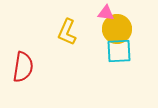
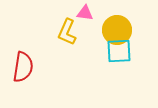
pink triangle: moved 21 px left
yellow circle: moved 1 px down
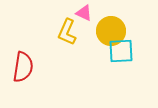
pink triangle: moved 1 px left; rotated 18 degrees clockwise
yellow circle: moved 6 px left, 1 px down
cyan square: moved 2 px right
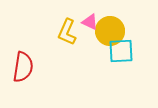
pink triangle: moved 6 px right, 9 px down
yellow circle: moved 1 px left
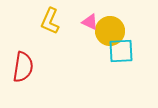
yellow L-shape: moved 17 px left, 11 px up
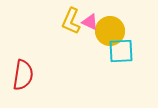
yellow L-shape: moved 21 px right
red semicircle: moved 8 px down
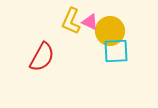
cyan square: moved 5 px left
red semicircle: moved 19 px right, 18 px up; rotated 20 degrees clockwise
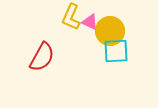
yellow L-shape: moved 4 px up
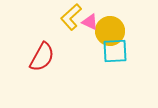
yellow L-shape: rotated 24 degrees clockwise
cyan square: moved 1 px left
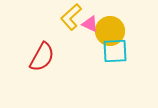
pink triangle: moved 2 px down
